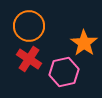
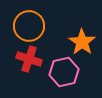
orange star: moved 2 px left, 1 px up
red cross: rotated 15 degrees counterclockwise
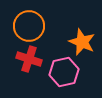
orange star: rotated 12 degrees counterclockwise
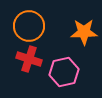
orange star: moved 2 px right, 10 px up; rotated 24 degrees counterclockwise
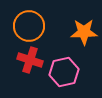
red cross: moved 1 px right, 1 px down
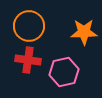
red cross: moved 2 px left; rotated 10 degrees counterclockwise
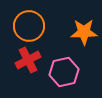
red cross: rotated 35 degrees counterclockwise
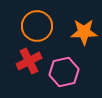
orange circle: moved 8 px right
red cross: moved 1 px right, 1 px down
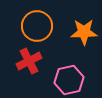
pink hexagon: moved 5 px right, 8 px down
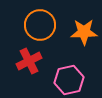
orange circle: moved 3 px right, 1 px up
